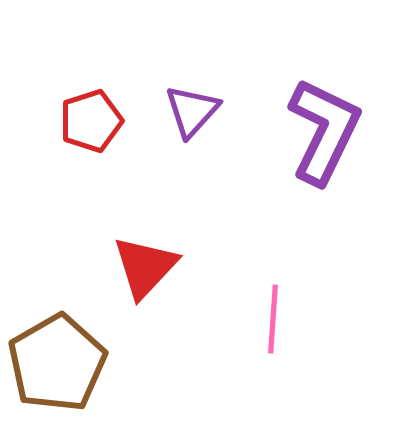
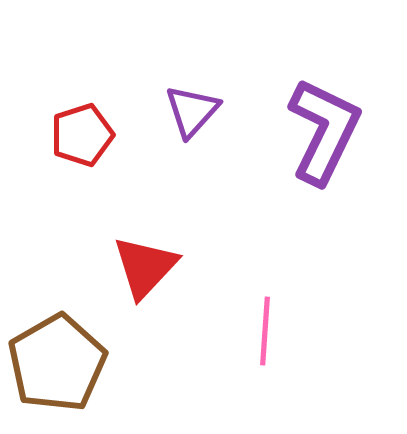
red pentagon: moved 9 px left, 14 px down
pink line: moved 8 px left, 12 px down
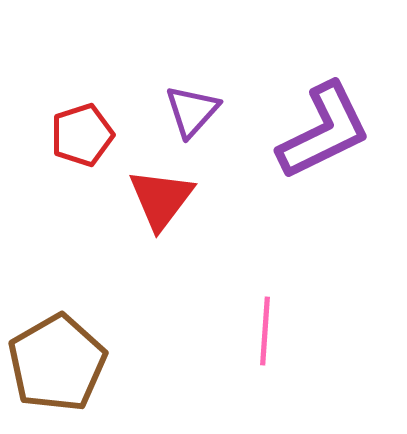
purple L-shape: rotated 38 degrees clockwise
red triangle: moved 16 px right, 68 px up; rotated 6 degrees counterclockwise
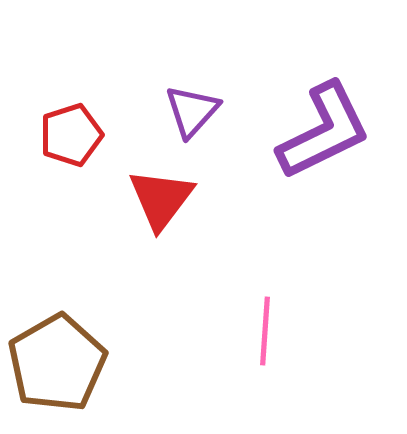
red pentagon: moved 11 px left
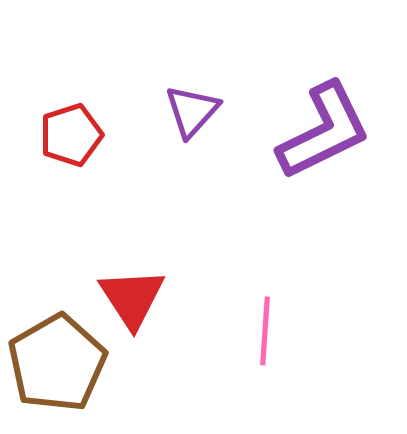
red triangle: moved 29 px left, 99 px down; rotated 10 degrees counterclockwise
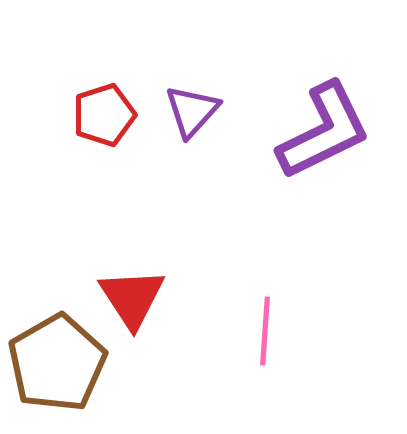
red pentagon: moved 33 px right, 20 px up
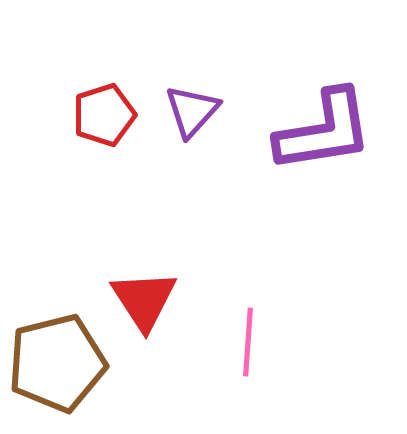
purple L-shape: rotated 17 degrees clockwise
red triangle: moved 12 px right, 2 px down
pink line: moved 17 px left, 11 px down
brown pentagon: rotated 16 degrees clockwise
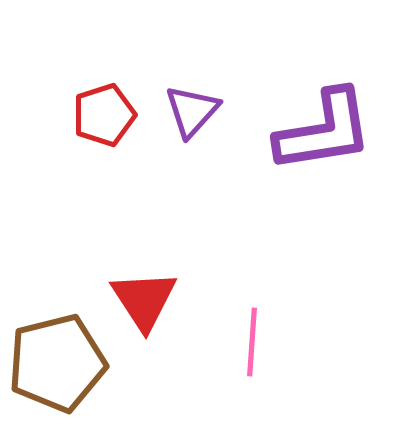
pink line: moved 4 px right
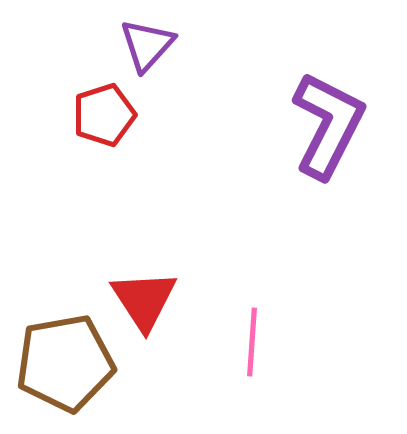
purple triangle: moved 45 px left, 66 px up
purple L-shape: moved 4 px right, 6 px up; rotated 54 degrees counterclockwise
brown pentagon: moved 8 px right; rotated 4 degrees clockwise
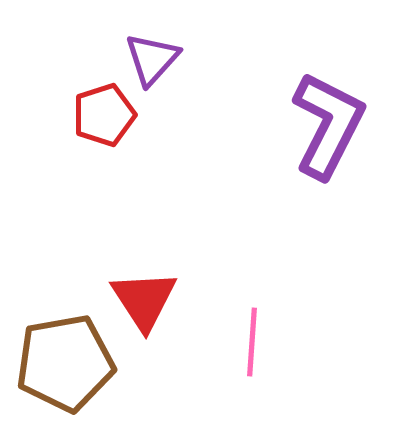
purple triangle: moved 5 px right, 14 px down
